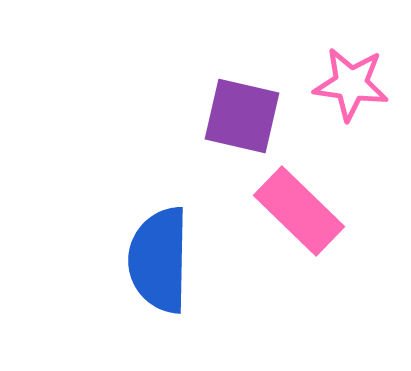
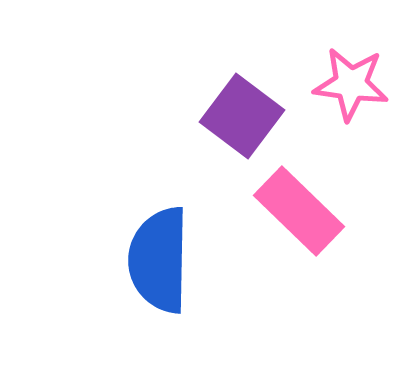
purple square: rotated 24 degrees clockwise
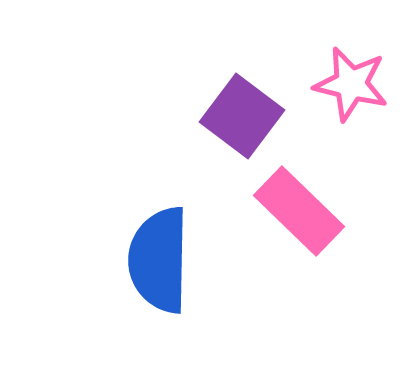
pink star: rotated 6 degrees clockwise
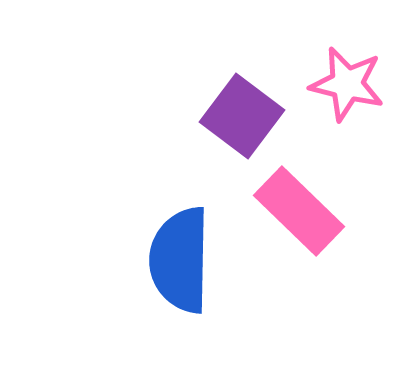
pink star: moved 4 px left
blue semicircle: moved 21 px right
